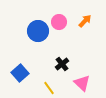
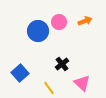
orange arrow: rotated 24 degrees clockwise
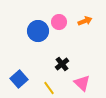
blue square: moved 1 px left, 6 px down
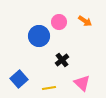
orange arrow: rotated 56 degrees clockwise
blue circle: moved 1 px right, 5 px down
black cross: moved 4 px up
yellow line: rotated 64 degrees counterclockwise
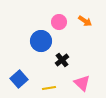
blue circle: moved 2 px right, 5 px down
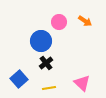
black cross: moved 16 px left, 3 px down
